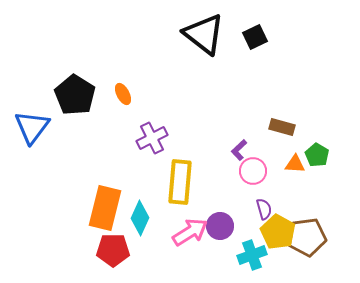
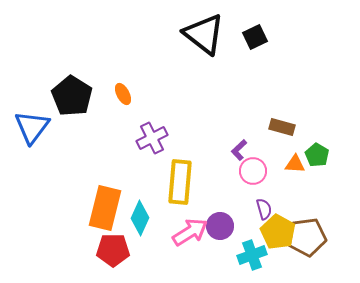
black pentagon: moved 3 px left, 1 px down
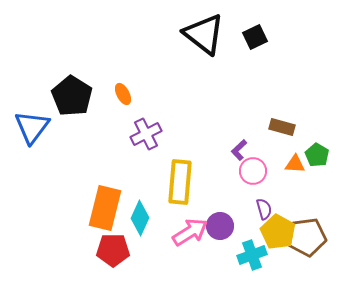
purple cross: moved 6 px left, 4 px up
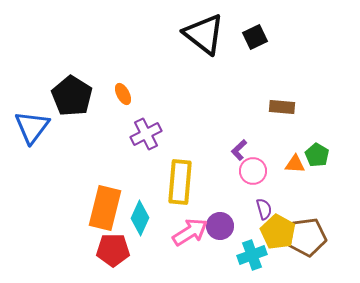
brown rectangle: moved 20 px up; rotated 10 degrees counterclockwise
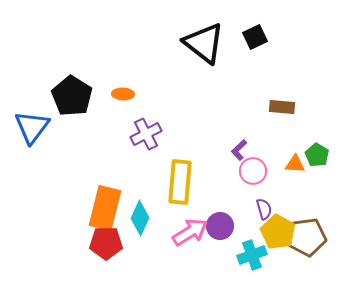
black triangle: moved 9 px down
orange ellipse: rotated 60 degrees counterclockwise
red pentagon: moved 7 px left, 7 px up
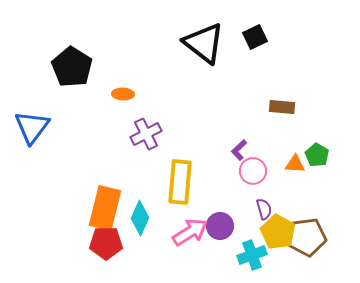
black pentagon: moved 29 px up
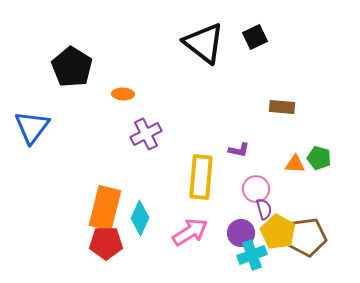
purple L-shape: rotated 125 degrees counterclockwise
green pentagon: moved 2 px right, 3 px down; rotated 15 degrees counterclockwise
pink circle: moved 3 px right, 18 px down
yellow rectangle: moved 21 px right, 5 px up
purple circle: moved 21 px right, 7 px down
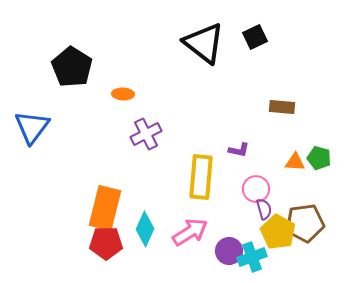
orange triangle: moved 2 px up
cyan diamond: moved 5 px right, 11 px down
purple circle: moved 12 px left, 18 px down
brown pentagon: moved 2 px left, 14 px up
cyan cross: moved 2 px down
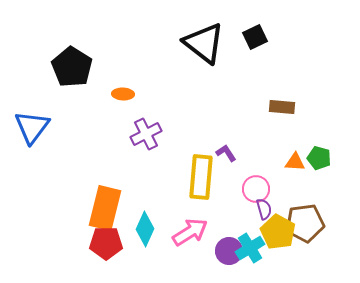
purple L-shape: moved 13 px left, 3 px down; rotated 135 degrees counterclockwise
cyan cross: moved 2 px left, 9 px up; rotated 12 degrees counterclockwise
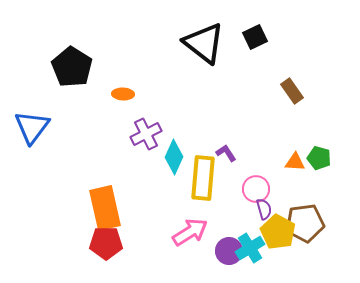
brown rectangle: moved 10 px right, 16 px up; rotated 50 degrees clockwise
yellow rectangle: moved 2 px right, 1 px down
orange rectangle: rotated 27 degrees counterclockwise
cyan diamond: moved 29 px right, 72 px up
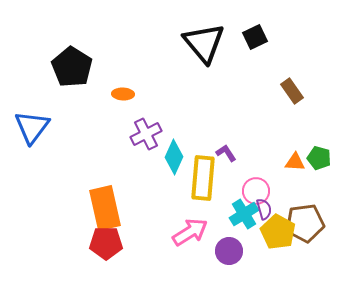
black triangle: rotated 12 degrees clockwise
pink circle: moved 2 px down
cyan cross: moved 6 px left, 34 px up
